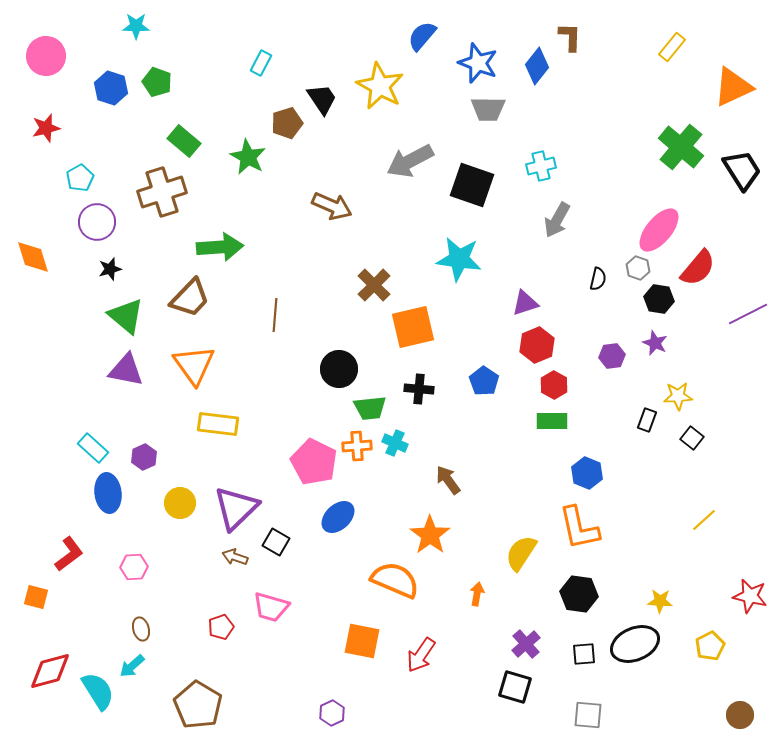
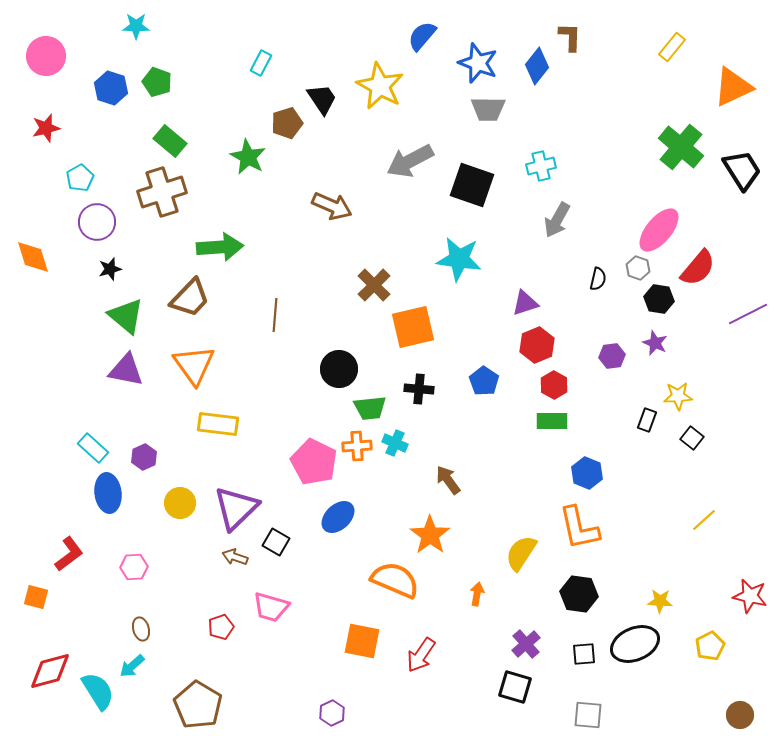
green rectangle at (184, 141): moved 14 px left
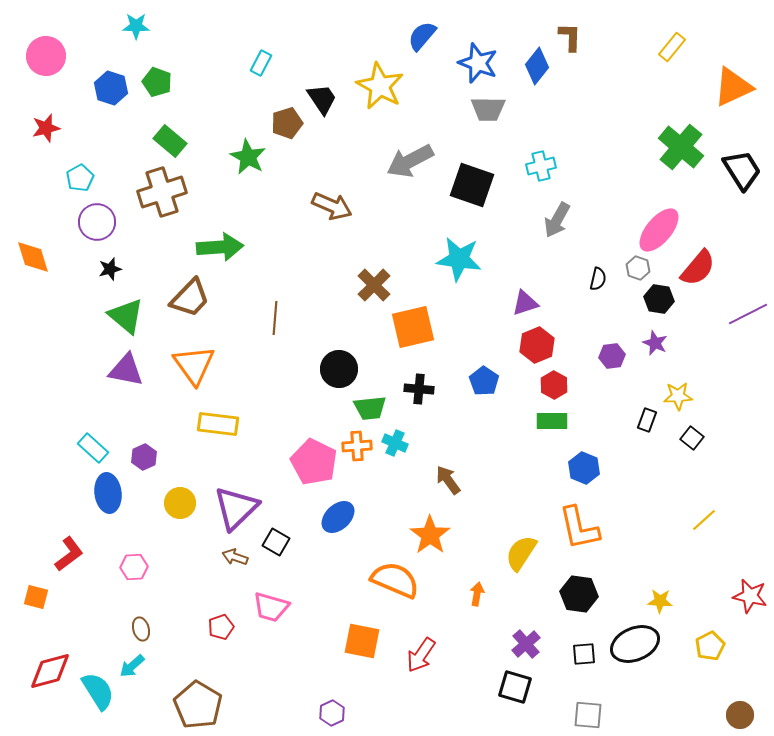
brown line at (275, 315): moved 3 px down
blue hexagon at (587, 473): moved 3 px left, 5 px up
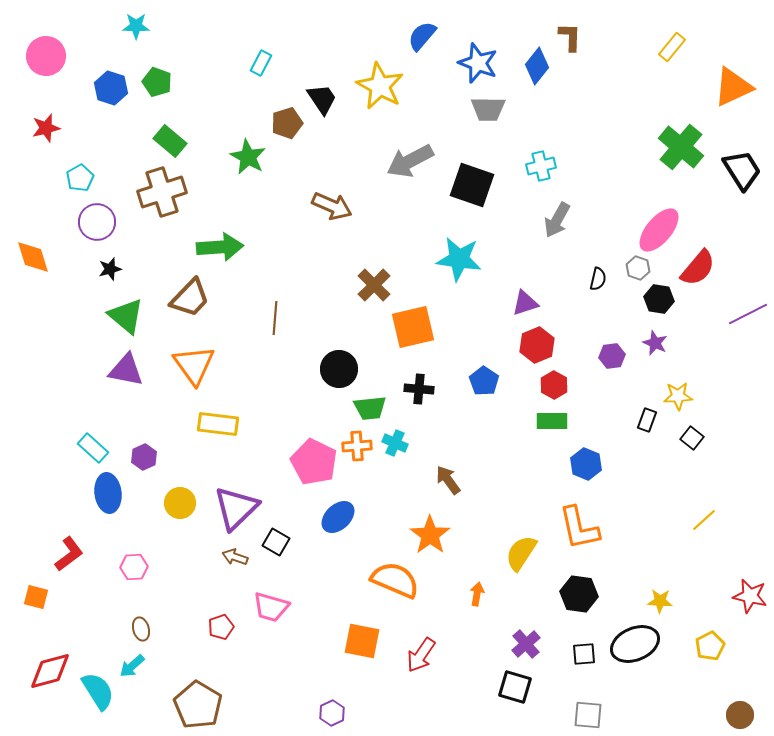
blue hexagon at (584, 468): moved 2 px right, 4 px up
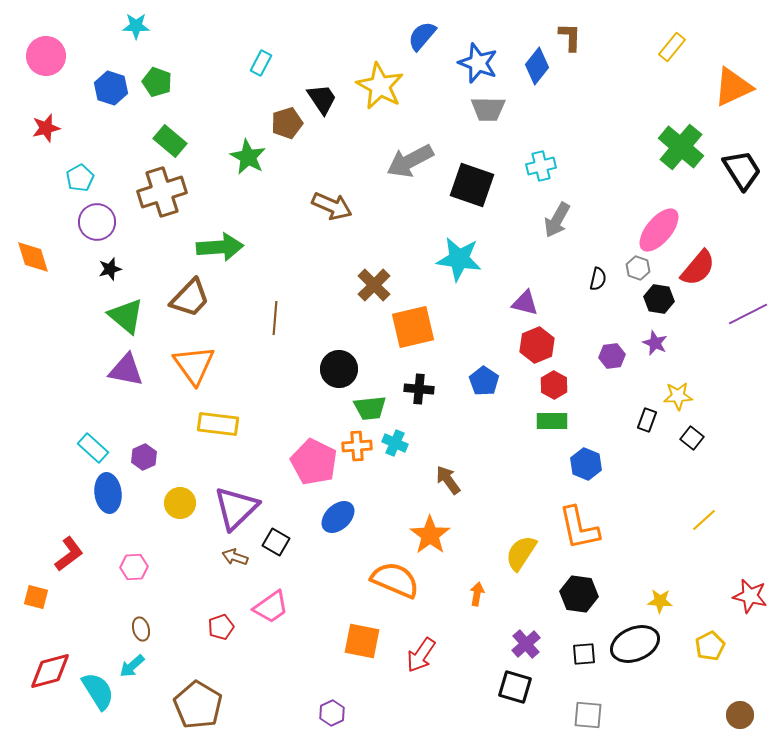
purple triangle at (525, 303): rotated 32 degrees clockwise
pink trapezoid at (271, 607): rotated 51 degrees counterclockwise
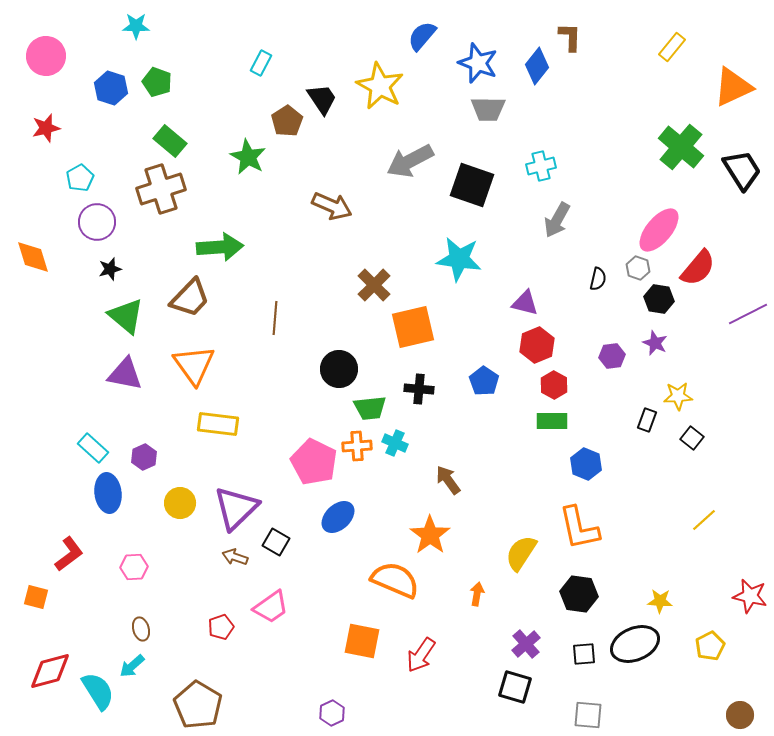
brown pentagon at (287, 123): moved 2 px up; rotated 16 degrees counterclockwise
brown cross at (162, 192): moved 1 px left, 3 px up
purple triangle at (126, 370): moved 1 px left, 4 px down
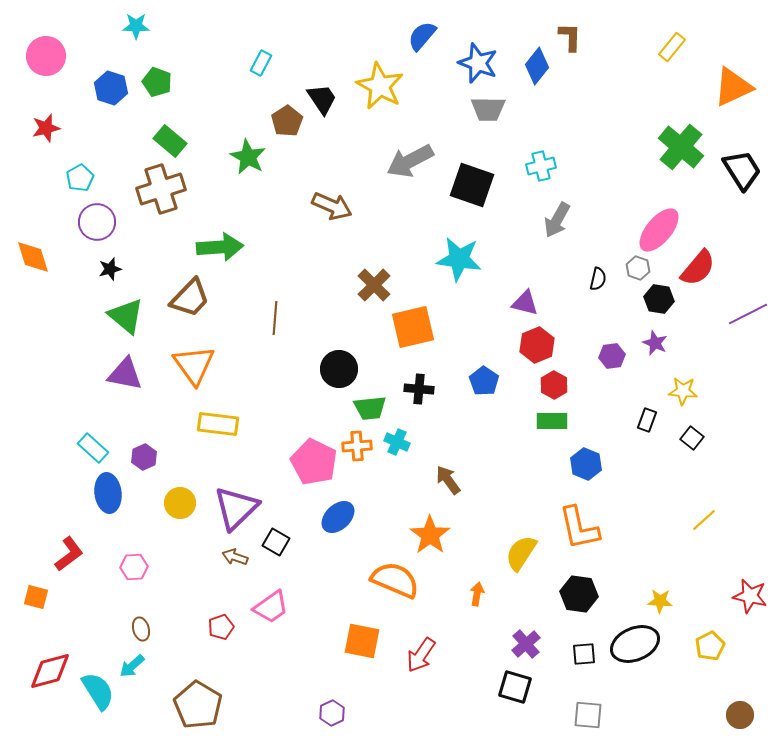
yellow star at (678, 396): moved 5 px right, 5 px up; rotated 8 degrees clockwise
cyan cross at (395, 443): moved 2 px right, 1 px up
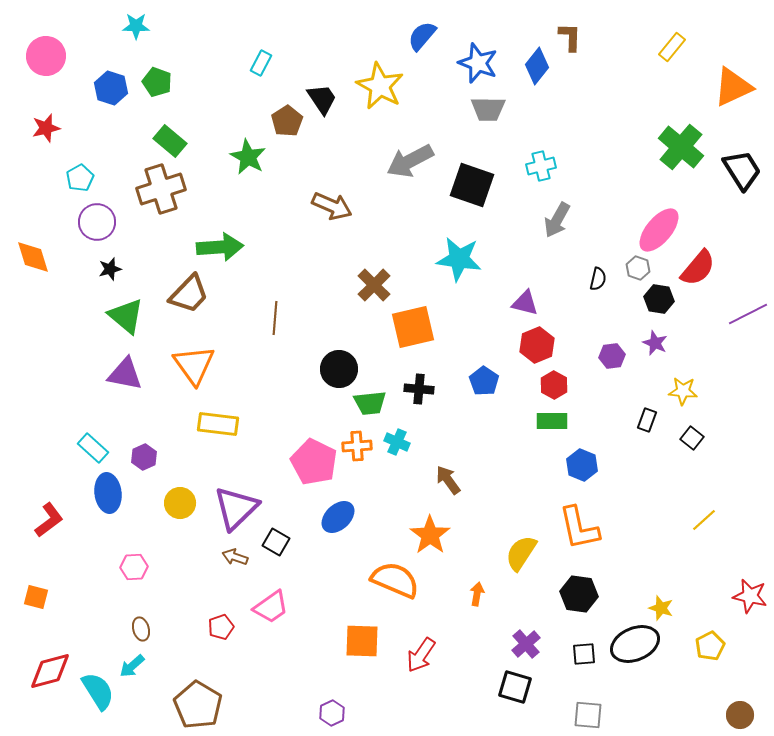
brown trapezoid at (190, 298): moved 1 px left, 4 px up
green trapezoid at (370, 408): moved 5 px up
blue hexagon at (586, 464): moved 4 px left, 1 px down
red L-shape at (69, 554): moved 20 px left, 34 px up
yellow star at (660, 601): moved 1 px right, 7 px down; rotated 15 degrees clockwise
orange square at (362, 641): rotated 9 degrees counterclockwise
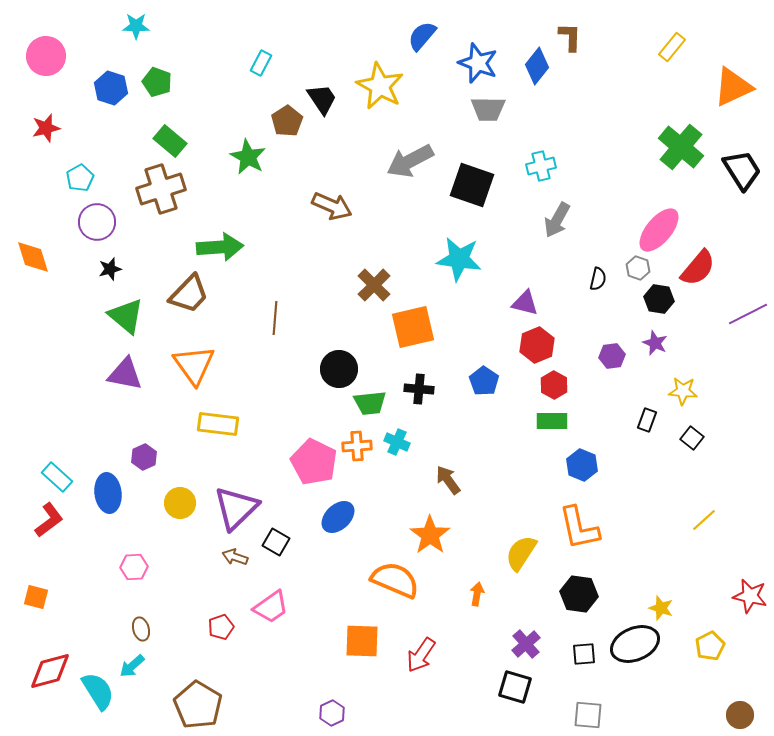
cyan rectangle at (93, 448): moved 36 px left, 29 px down
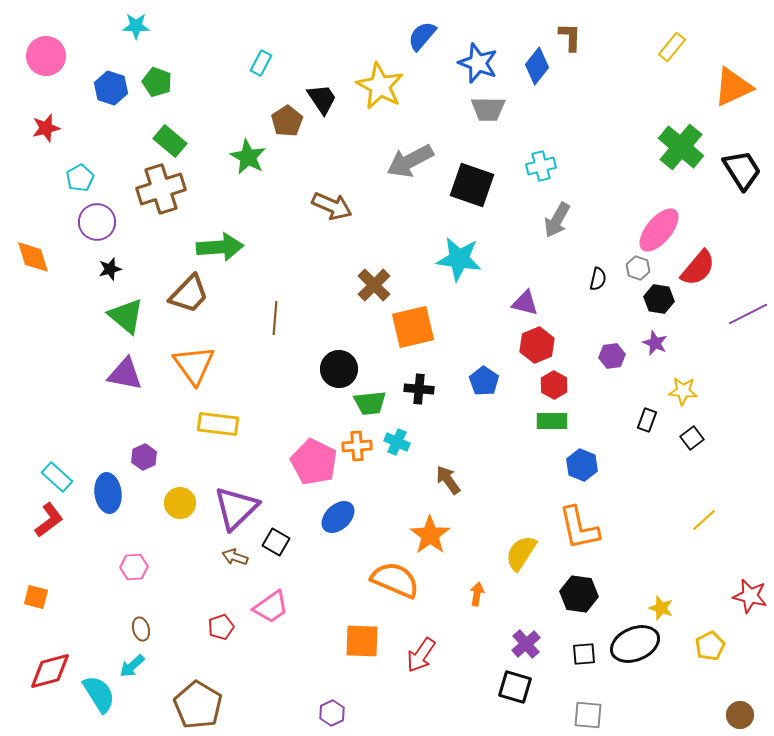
black square at (692, 438): rotated 15 degrees clockwise
cyan semicircle at (98, 691): moved 1 px right, 3 px down
